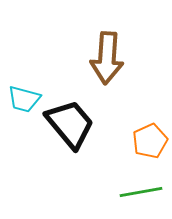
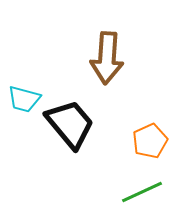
green line: moved 1 px right; rotated 15 degrees counterclockwise
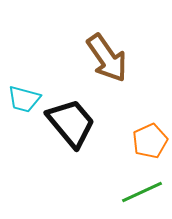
brown arrow: rotated 39 degrees counterclockwise
black trapezoid: moved 1 px right, 1 px up
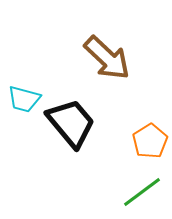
brown arrow: rotated 12 degrees counterclockwise
orange pentagon: rotated 8 degrees counterclockwise
green line: rotated 12 degrees counterclockwise
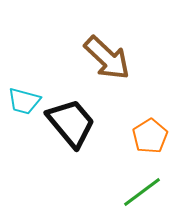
cyan trapezoid: moved 2 px down
orange pentagon: moved 5 px up
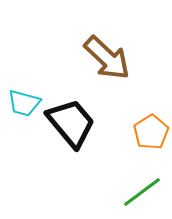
cyan trapezoid: moved 2 px down
orange pentagon: moved 1 px right, 4 px up
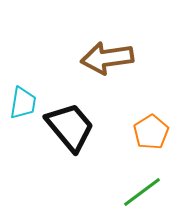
brown arrow: rotated 129 degrees clockwise
cyan trapezoid: moved 1 px left; rotated 96 degrees counterclockwise
black trapezoid: moved 1 px left, 4 px down
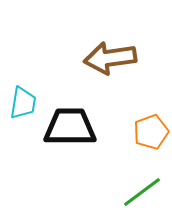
brown arrow: moved 3 px right
black trapezoid: rotated 50 degrees counterclockwise
orange pentagon: rotated 12 degrees clockwise
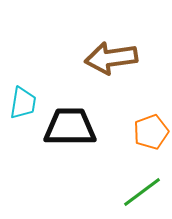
brown arrow: moved 1 px right
